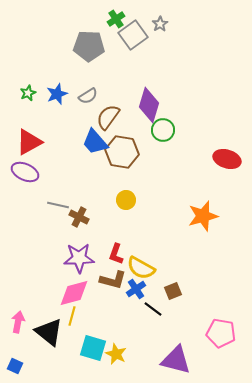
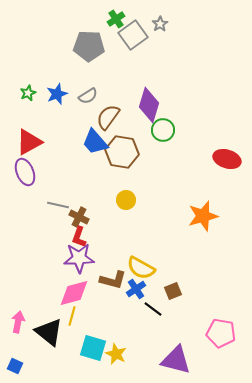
purple ellipse: rotated 44 degrees clockwise
red L-shape: moved 37 px left, 17 px up
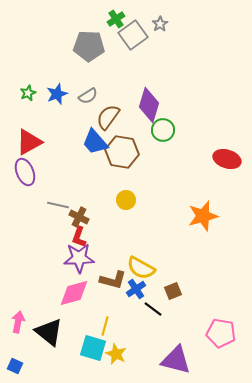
yellow line: moved 33 px right, 10 px down
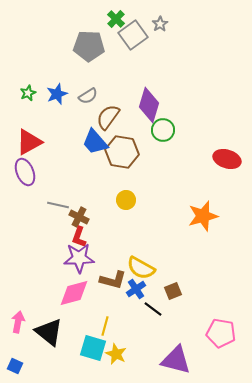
green cross: rotated 12 degrees counterclockwise
